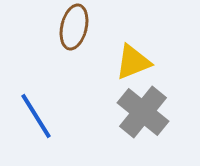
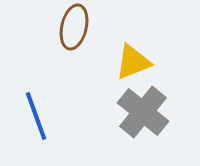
blue line: rotated 12 degrees clockwise
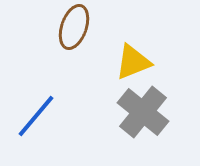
brown ellipse: rotated 6 degrees clockwise
blue line: rotated 60 degrees clockwise
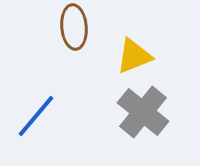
brown ellipse: rotated 24 degrees counterclockwise
yellow triangle: moved 1 px right, 6 px up
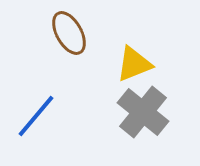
brown ellipse: moved 5 px left, 6 px down; rotated 24 degrees counterclockwise
yellow triangle: moved 8 px down
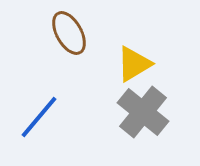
yellow triangle: rotated 9 degrees counterclockwise
blue line: moved 3 px right, 1 px down
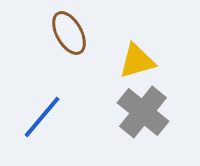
yellow triangle: moved 3 px right, 3 px up; rotated 15 degrees clockwise
blue line: moved 3 px right
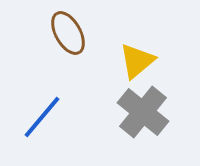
brown ellipse: moved 1 px left
yellow triangle: rotated 24 degrees counterclockwise
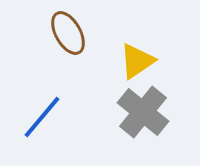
yellow triangle: rotated 6 degrees clockwise
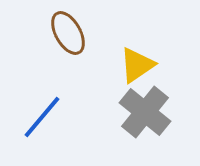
yellow triangle: moved 4 px down
gray cross: moved 2 px right
